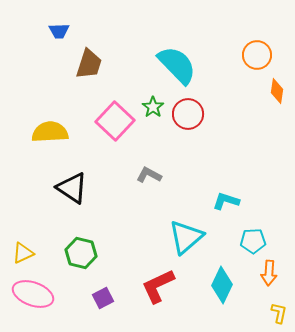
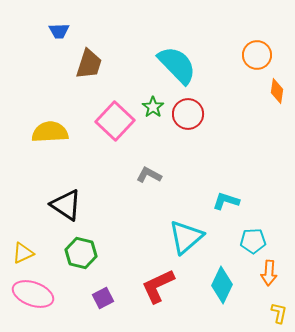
black triangle: moved 6 px left, 17 px down
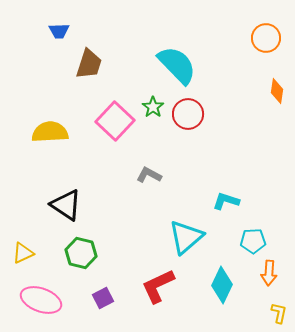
orange circle: moved 9 px right, 17 px up
pink ellipse: moved 8 px right, 6 px down
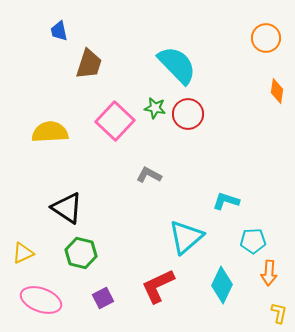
blue trapezoid: rotated 80 degrees clockwise
green star: moved 2 px right, 1 px down; rotated 25 degrees counterclockwise
black triangle: moved 1 px right, 3 px down
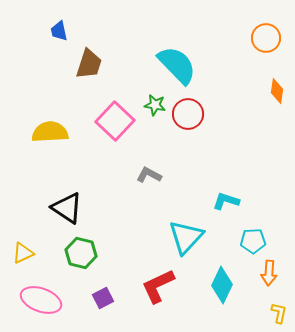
green star: moved 3 px up
cyan triangle: rotated 6 degrees counterclockwise
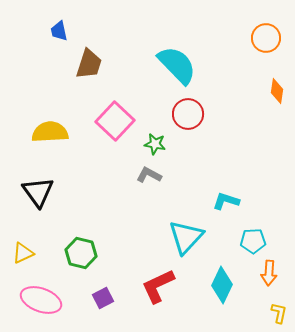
green star: moved 39 px down
black triangle: moved 29 px left, 16 px up; rotated 20 degrees clockwise
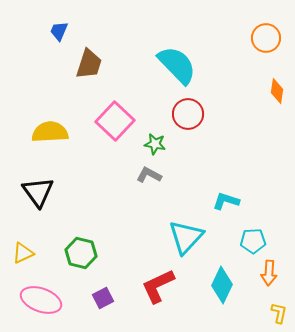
blue trapezoid: rotated 35 degrees clockwise
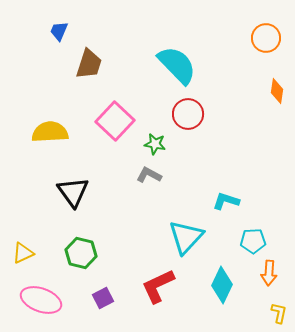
black triangle: moved 35 px right
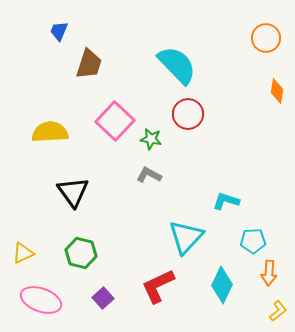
green star: moved 4 px left, 5 px up
purple square: rotated 15 degrees counterclockwise
yellow L-shape: moved 1 px left, 2 px up; rotated 40 degrees clockwise
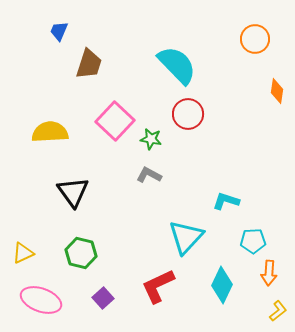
orange circle: moved 11 px left, 1 px down
